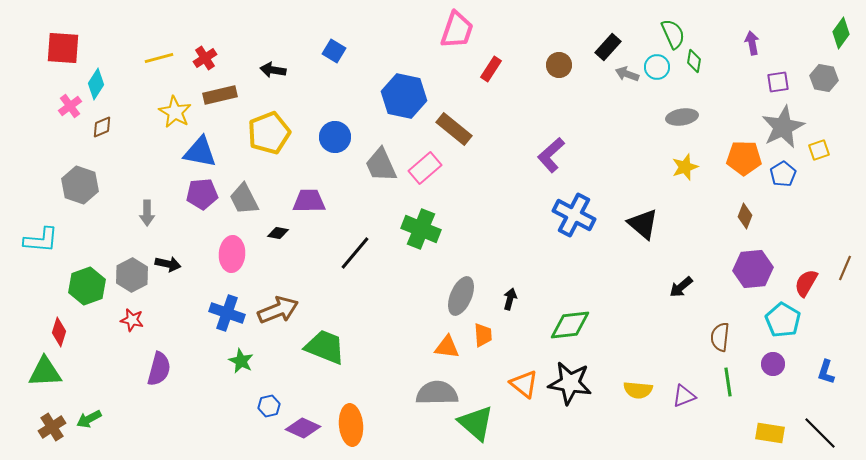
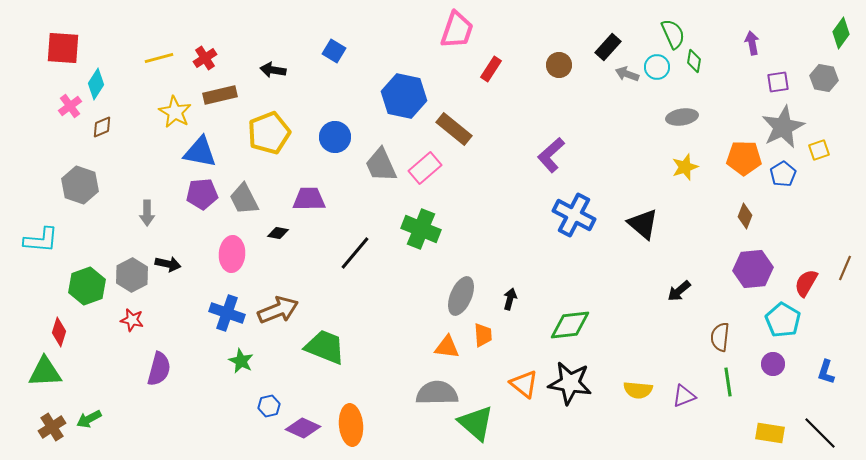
purple trapezoid at (309, 201): moved 2 px up
black arrow at (681, 287): moved 2 px left, 4 px down
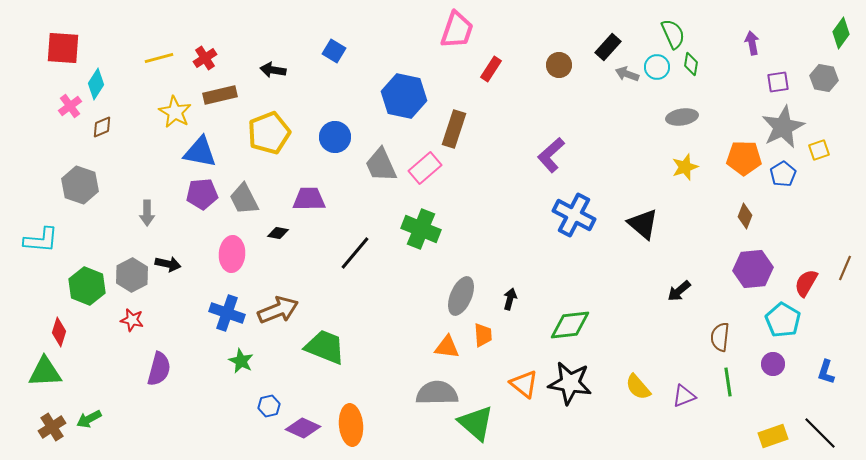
green diamond at (694, 61): moved 3 px left, 3 px down
brown rectangle at (454, 129): rotated 69 degrees clockwise
green hexagon at (87, 286): rotated 18 degrees counterclockwise
yellow semicircle at (638, 390): moved 3 px up; rotated 44 degrees clockwise
yellow rectangle at (770, 433): moved 3 px right, 3 px down; rotated 28 degrees counterclockwise
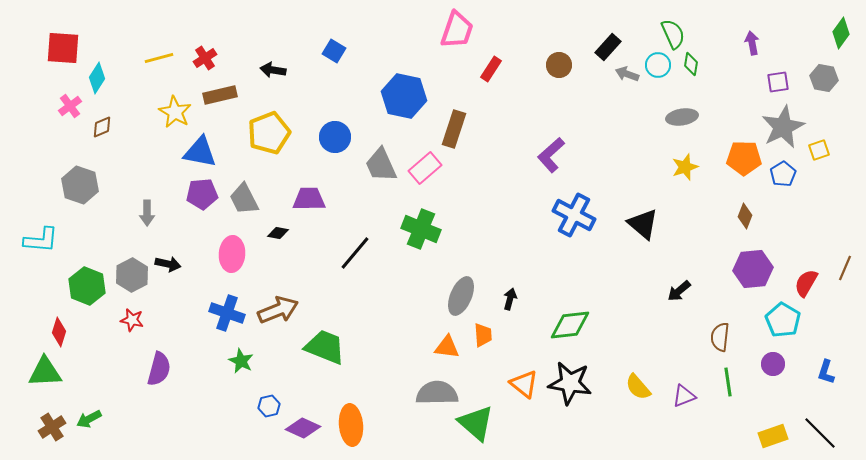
cyan circle at (657, 67): moved 1 px right, 2 px up
cyan diamond at (96, 84): moved 1 px right, 6 px up
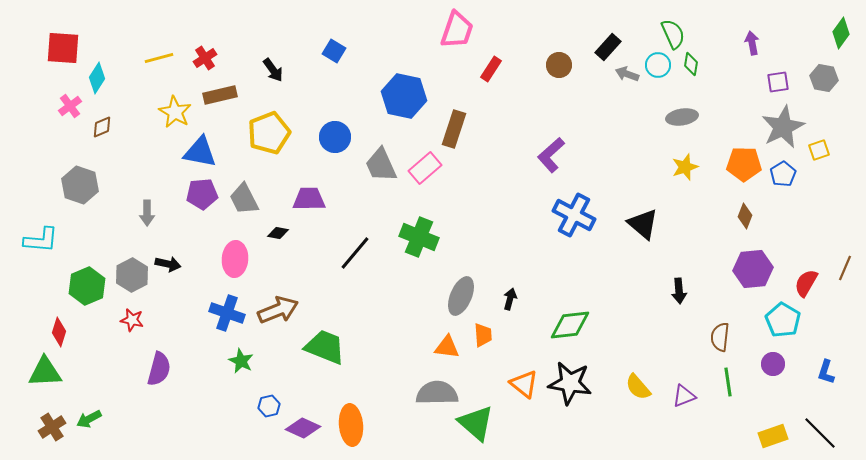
black arrow at (273, 70): rotated 135 degrees counterclockwise
orange pentagon at (744, 158): moved 6 px down
green cross at (421, 229): moved 2 px left, 8 px down
pink ellipse at (232, 254): moved 3 px right, 5 px down
green hexagon at (87, 286): rotated 15 degrees clockwise
black arrow at (679, 291): rotated 55 degrees counterclockwise
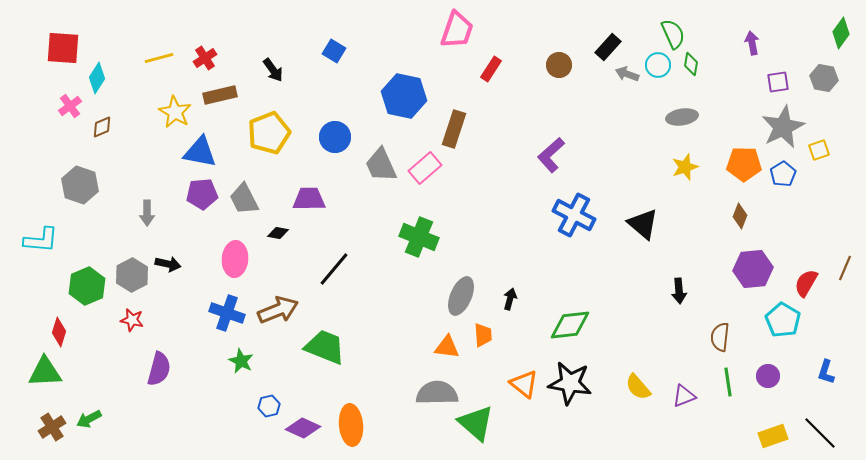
brown diamond at (745, 216): moved 5 px left
black line at (355, 253): moved 21 px left, 16 px down
purple circle at (773, 364): moved 5 px left, 12 px down
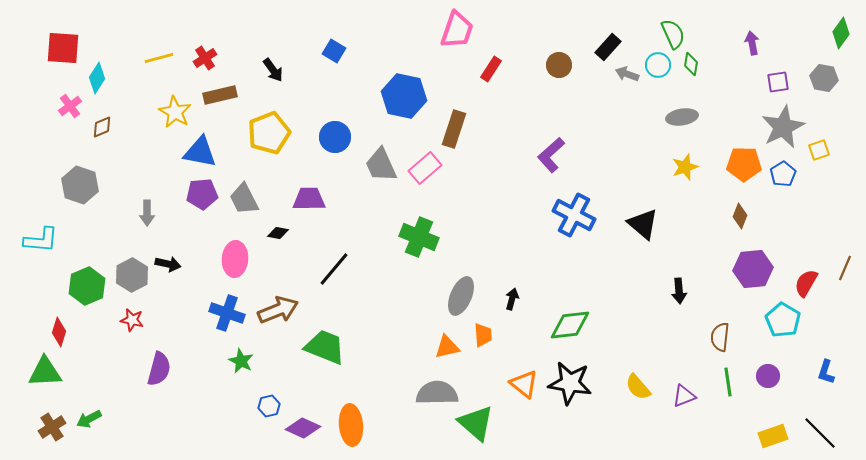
black arrow at (510, 299): moved 2 px right
orange triangle at (447, 347): rotated 20 degrees counterclockwise
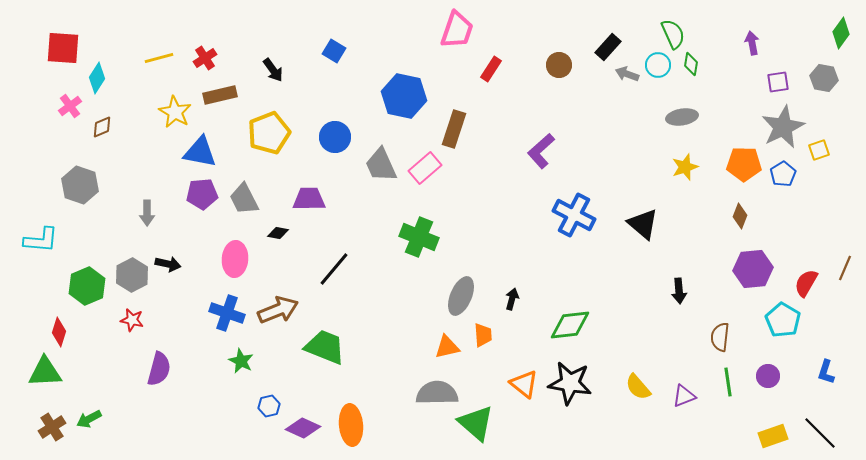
purple L-shape at (551, 155): moved 10 px left, 4 px up
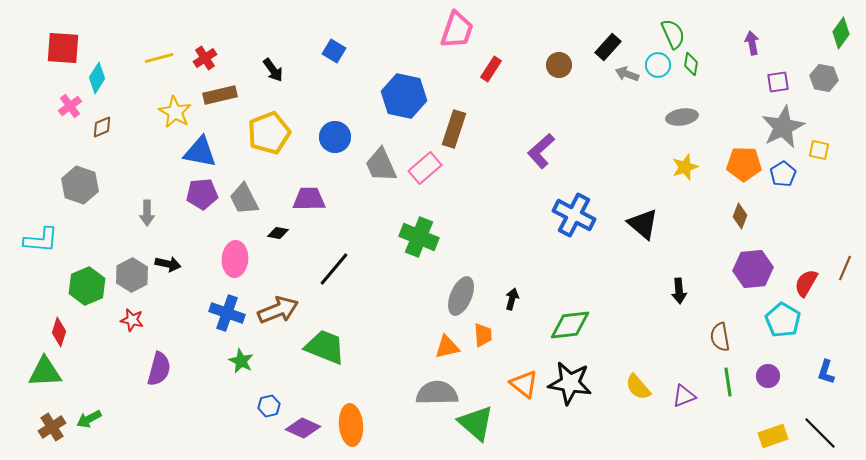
yellow square at (819, 150): rotated 30 degrees clockwise
brown semicircle at (720, 337): rotated 16 degrees counterclockwise
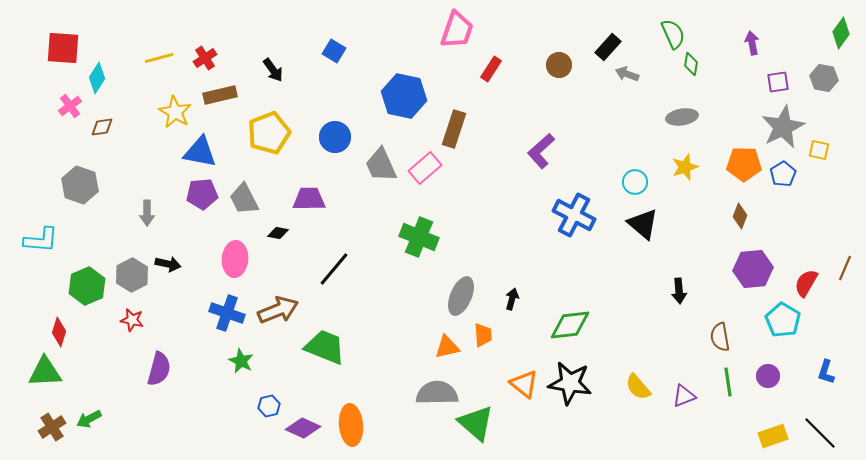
cyan circle at (658, 65): moved 23 px left, 117 px down
brown diamond at (102, 127): rotated 15 degrees clockwise
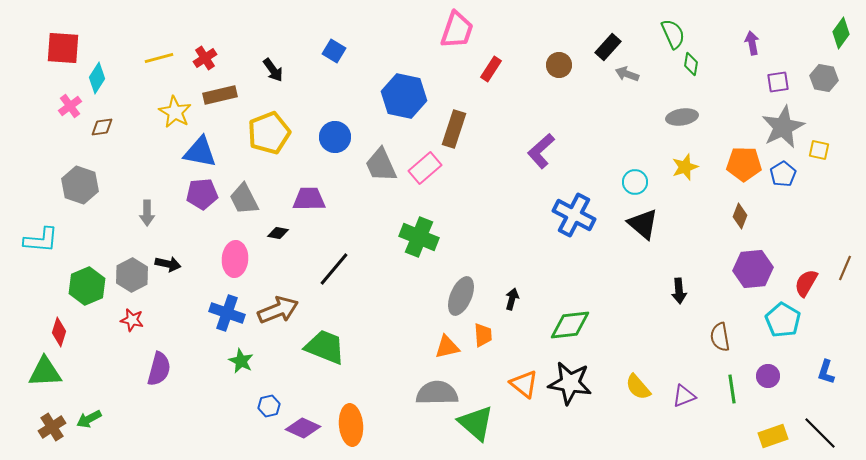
green line at (728, 382): moved 4 px right, 7 px down
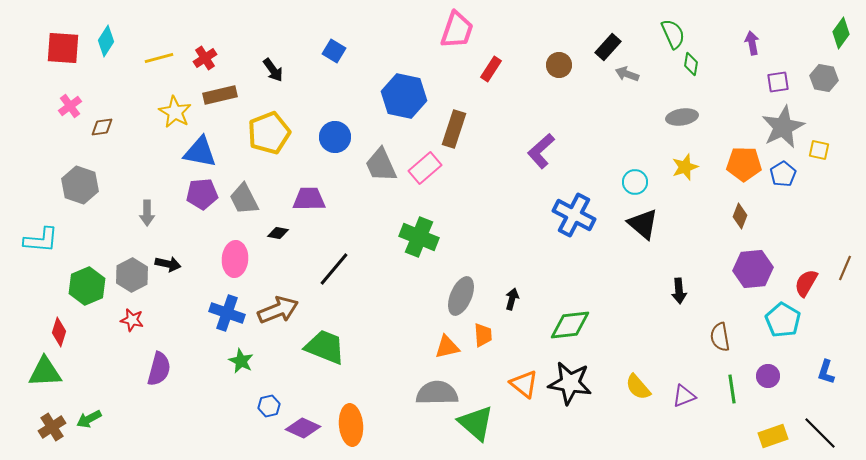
cyan diamond at (97, 78): moved 9 px right, 37 px up
